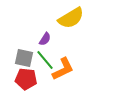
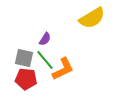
yellow semicircle: moved 21 px right
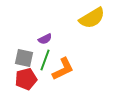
purple semicircle: rotated 32 degrees clockwise
green line: rotated 60 degrees clockwise
red pentagon: rotated 20 degrees counterclockwise
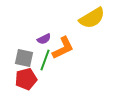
purple semicircle: moved 1 px left
orange L-shape: moved 21 px up
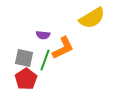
purple semicircle: moved 1 px left, 4 px up; rotated 32 degrees clockwise
red pentagon: rotated 20 degrees counterclockwise
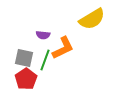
yellow semicircle: moved 1 px down
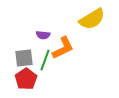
gray square: rotated 18 degrees counterclockwise
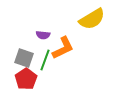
gray square: rotated 24 degrees clockwise
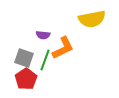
yellow semicircle: rotated 20 degrees clockwise
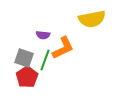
red pentagon: moved 1 px right, 2 px up
